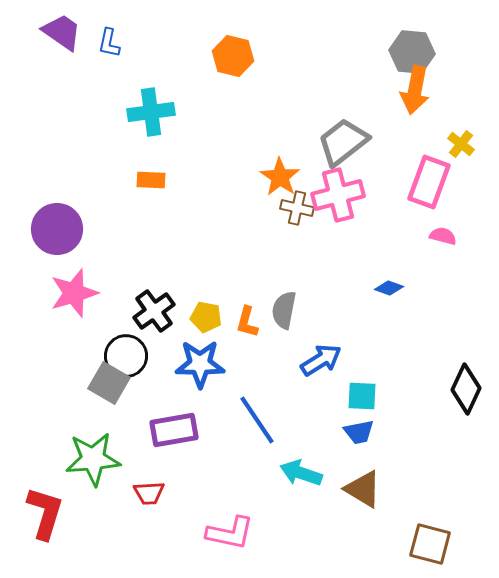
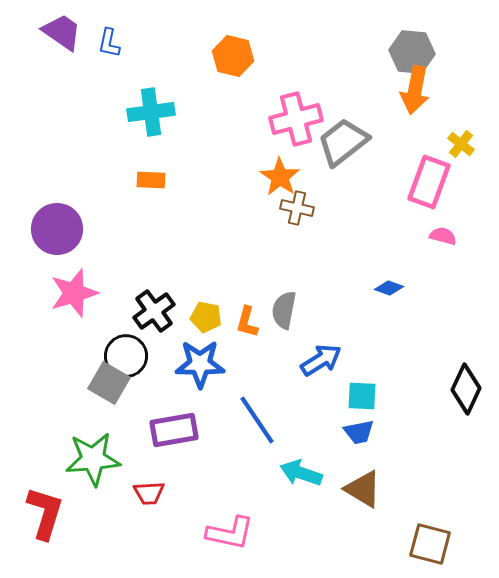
pink cross: moved 42 px left, 76 px up
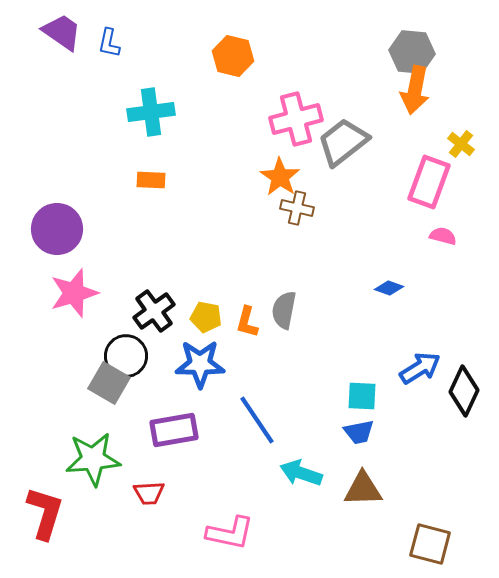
blue arrow: moved 99 px right, 8 px down
black diamond: moved 2 px left, 2 px down
brown triangle: rotated 33 degrees counterclockwise
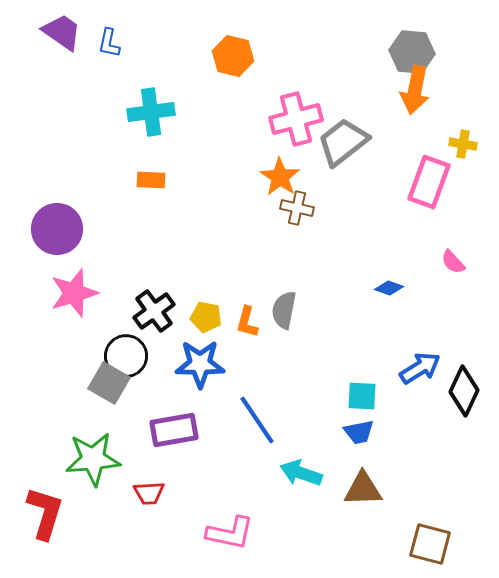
yellow cross: moved 2 px right; rotated 28 degrees counterclockwise
pink semicircle: moved 10 px right, 26 px down; rotated 148 degrees counterclockwise
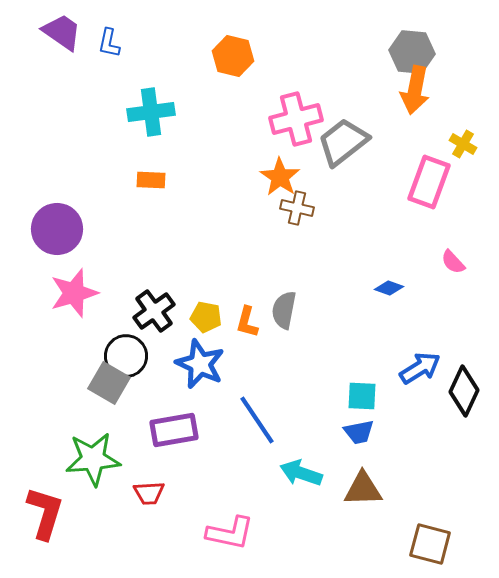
yellow cross: rotated 20 degrees clockwise
blue star: rotated 24 degrees clockwise
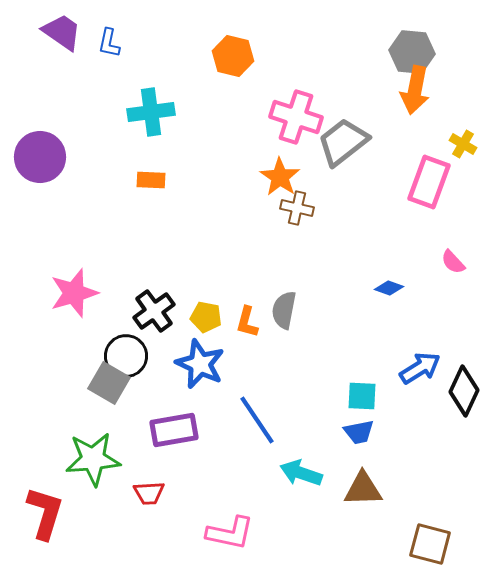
pink cross: moved 2 px up; rotated 33 degrees clockwise
purple circle: moved 17 px left, 72 px up
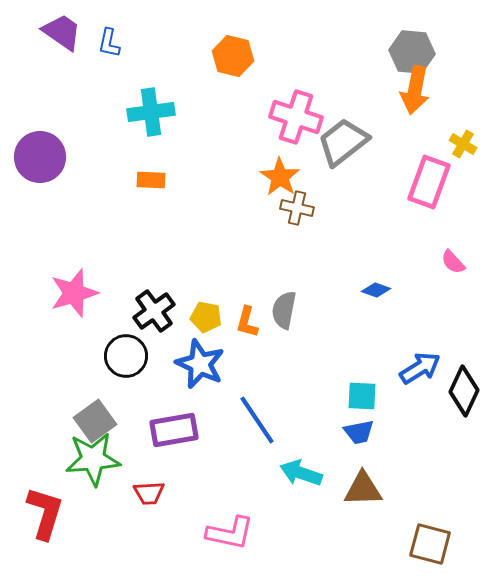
blue diamond: moved 13 px left, 2 px down
gray square: moved 14 px left, 38 px down; rotated 24 degrees clockwise
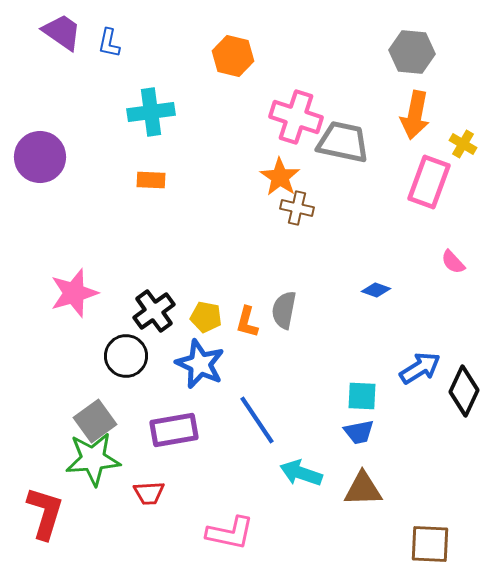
orange arrow: moved 25 px down
gray trapezoid: rotated 50 degrees clockwise
brown square: rotated 12 degrees counterclockwise
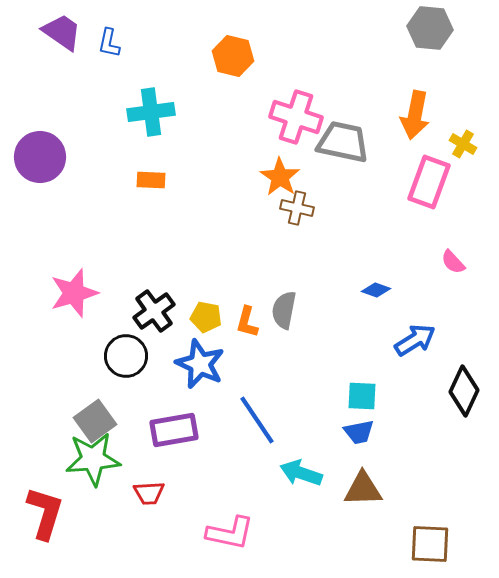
gray hexagon: moved 18 px right, 24 px up
blue arrow: moved 5 px left, 28 px up
